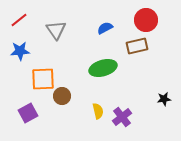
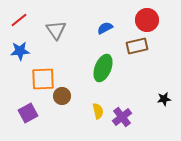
red circle: moved 1 px right
green ellipse: rotated 52 degrees counterclockwise
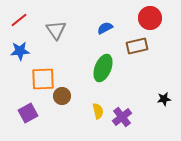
red circle: moved 3 px right, 2 px up
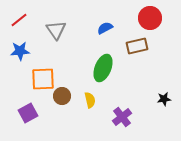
yellow semicircle: moved 8 px left, 11 px up
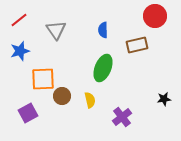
red circle: moved 5 px right, 2 px up
blue semicircle: moved 2 px left, 2 px down; rotated 63 degrees counterclockwise
brown rectangle: moved 1 px up
blue star: rotated 12 degrees counterclockwise
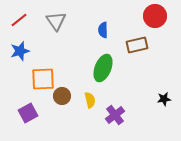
gray triangle: moved 9 px up
purple cross: moved 7 px left, 2 px up
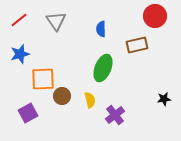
blue semicircle: moved 2 px left, 1 px up
blue star: moved 3 px down
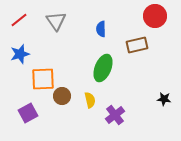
black star: rotated 16 degrees clockwise
